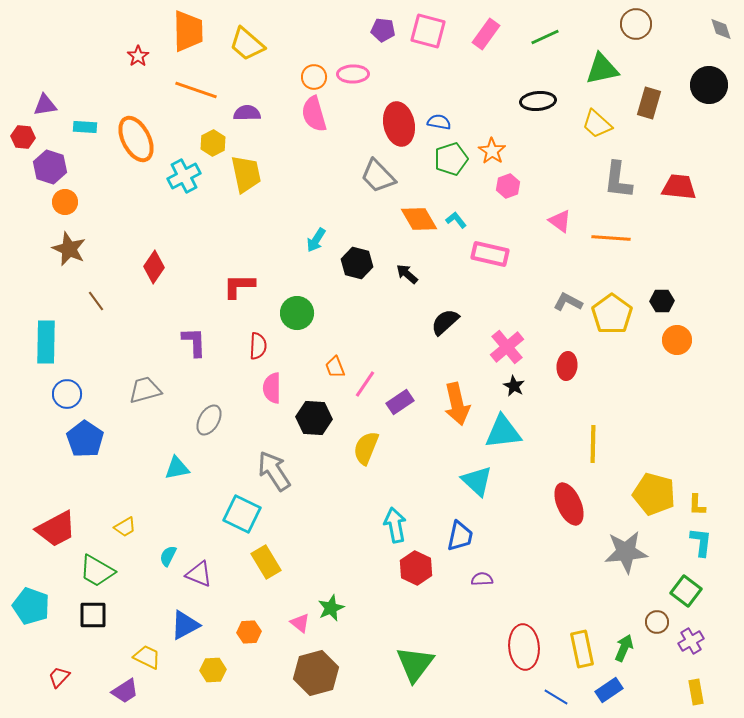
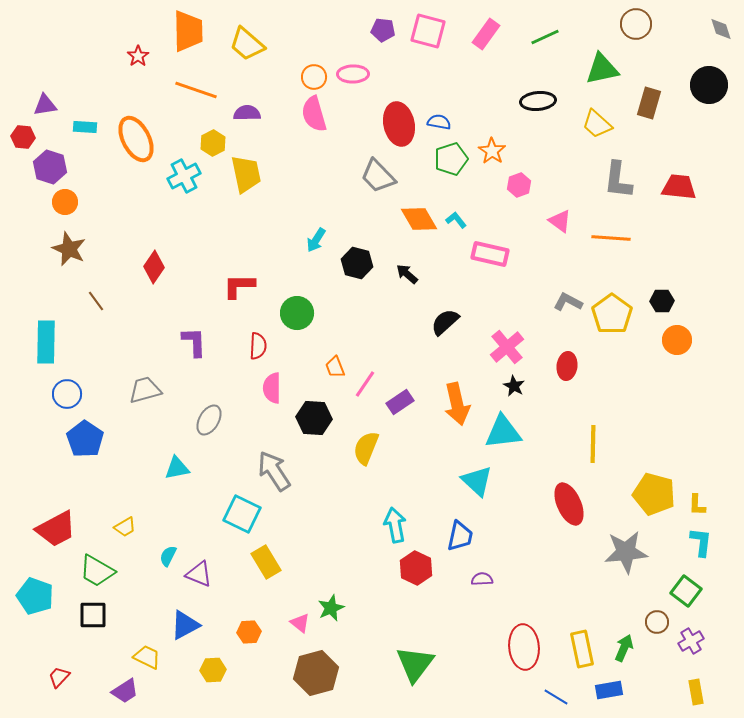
pink hexagon at (508, 186): moved 11 px right, 1 px up
cyan pentagon at (31, 606): moved 4 px right, 10 px up
blue rectangle at (609, 690): rotated 24 degrees clockwise
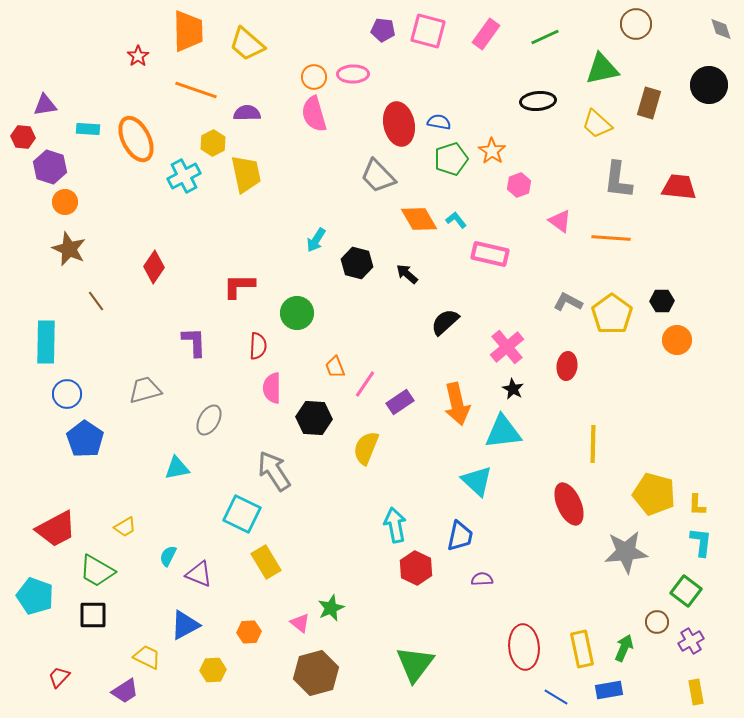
cyan rectangle at (85, 127): moved 3 px right, 2 px down
black star at (514, 386): moved 1 px left, 3 px down
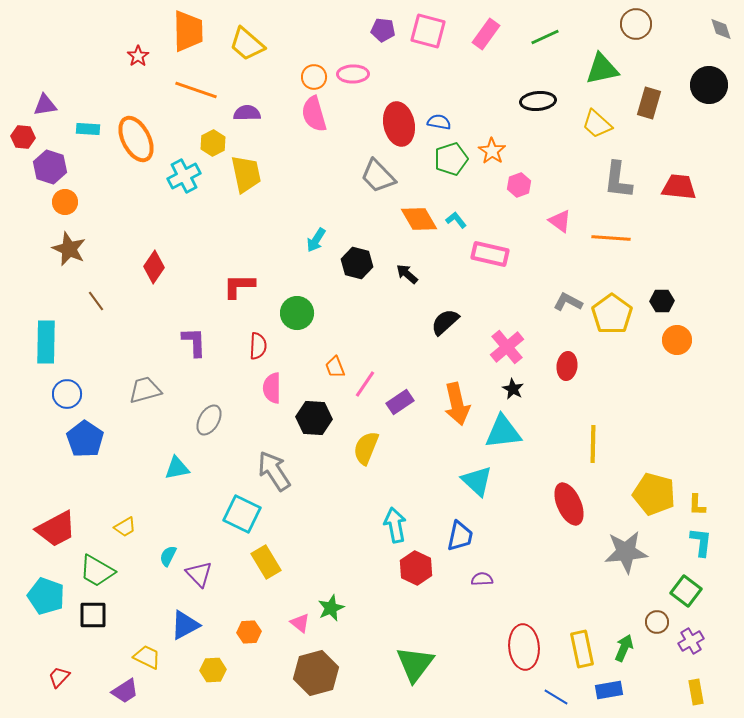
purple triangle at (199, 574): rotated 24 degrees clockwise
cyan pentagon at (35, 596): moved 11 px right
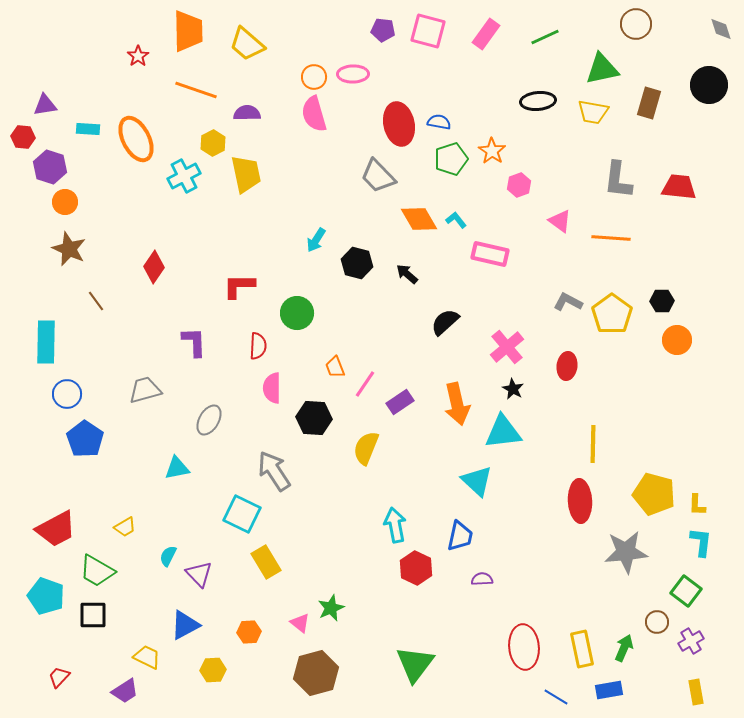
yellow trapezoid at (597, 124): moved 4 px left, 12 px up; rotated 32 degrees counterclockwise
red ellipse at (569, 504): moved 11 px right, 3 px up; rotated 21 degrees clockwise
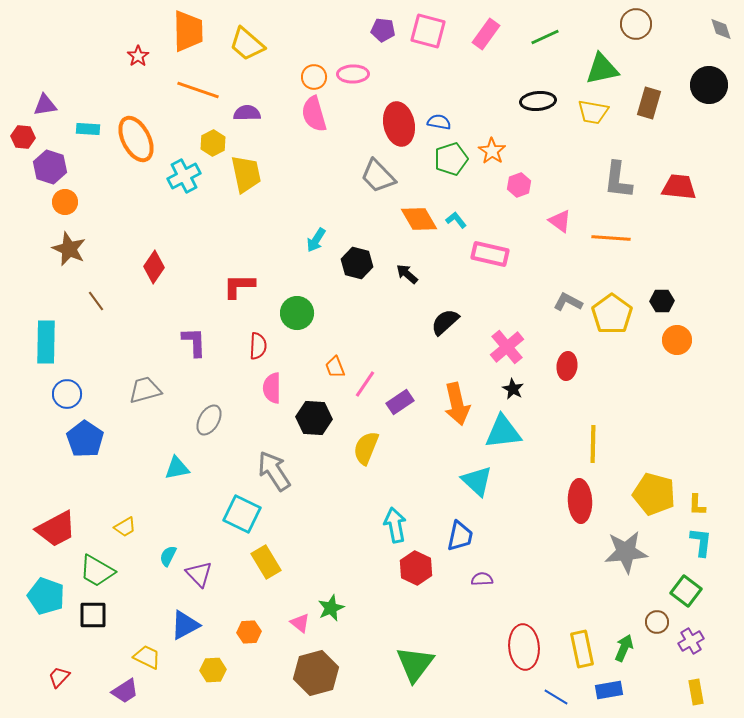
orange line at (196, 90): moved 2 px right
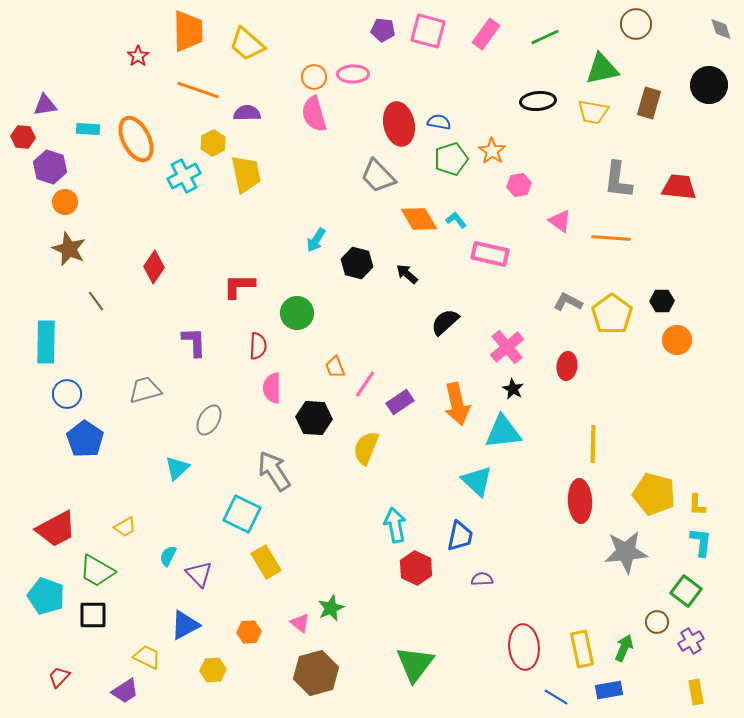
pink hexagon at (519, 185): rotated 10 degrees clockwise
cyan triangle at (177, 468): rotated 32 degrees counterclockwise
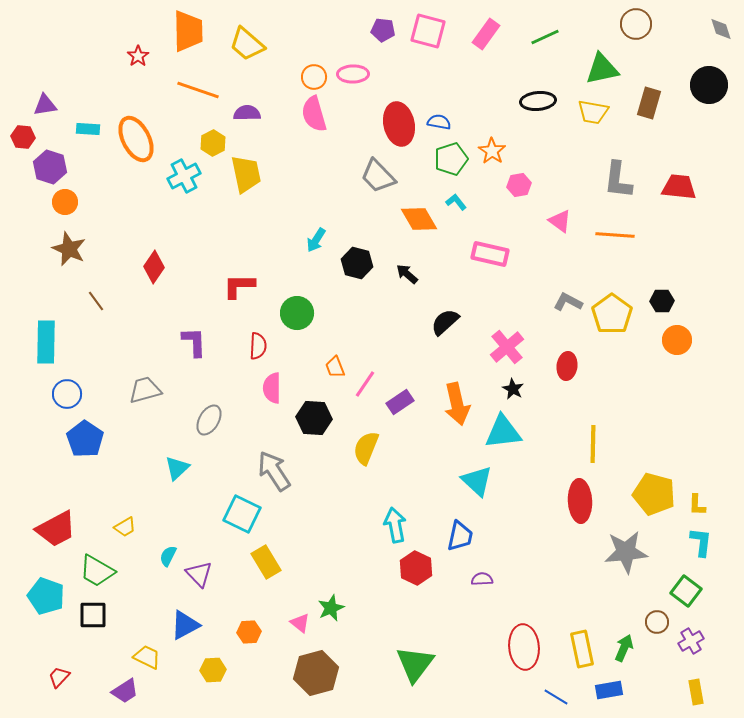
cyan L-shape at (456, 220): moved 18 px up
orange line at (611, 238): moved 4 px right, 3 px up
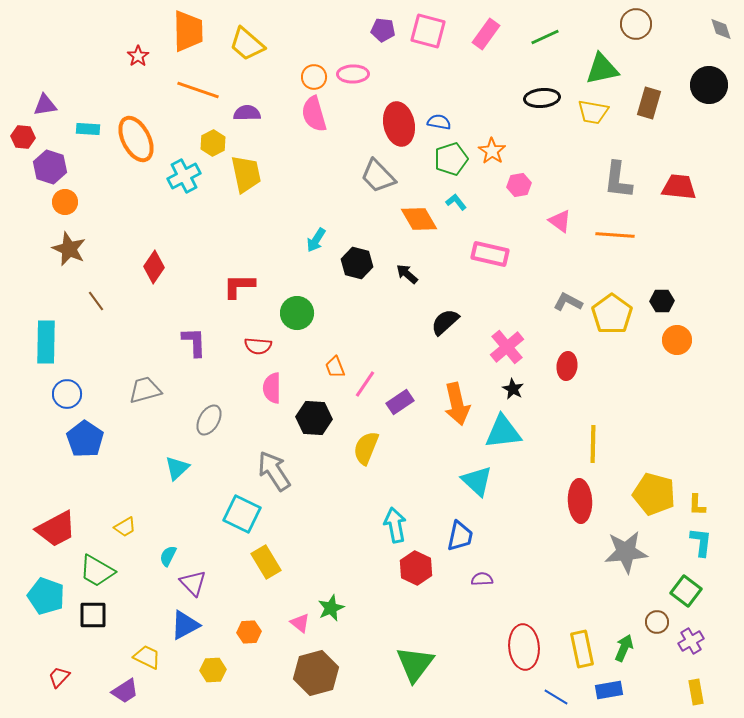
black ellipse at (538, 101): moved 4 px right, 3 px up
red semicircle at (258, 346): rotated 92 degrees clockwise
purple triangle at (199, 574): moved 6 px left, 9 px down
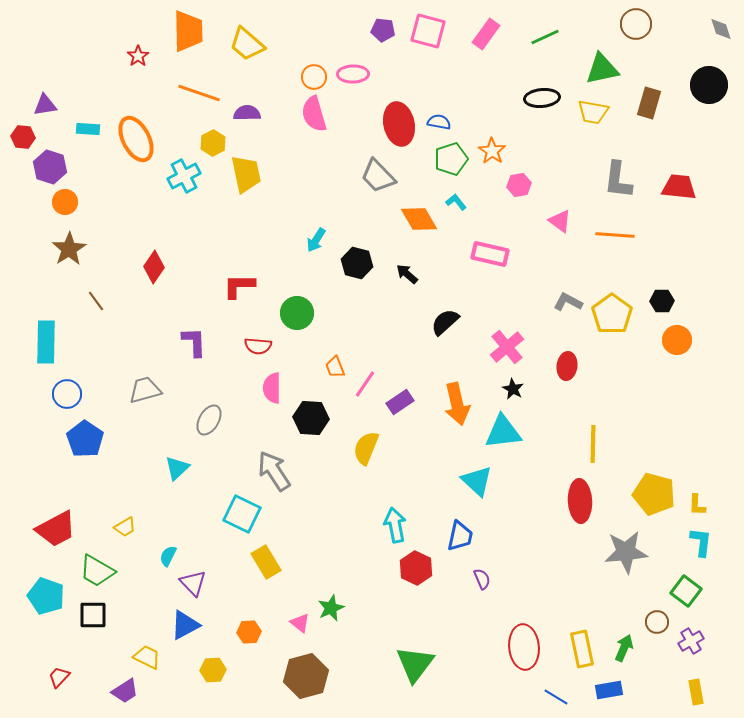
orange line at (198, 90): moved 1 px right, 3 px down
brown star at (69, 249): rotated 16 degrees clockwise
black hexagon at (314, 418): moved 3 px left
purple semicircle at (482, 579): rotated 70 degrees clockwise
brown hexagon at (316, 673): moved 10 px left, 3 px down
